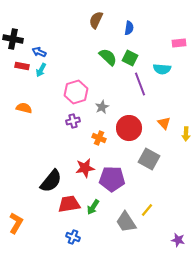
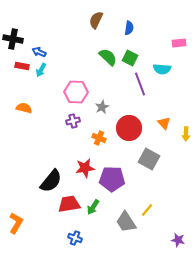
pink hexagon: rotated 20 degrees clockwise
blue cross: moved 2 px right, 1 px down
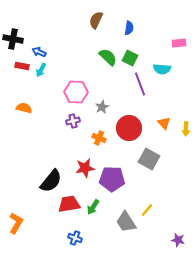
yellow arrow: moved 5 px up
